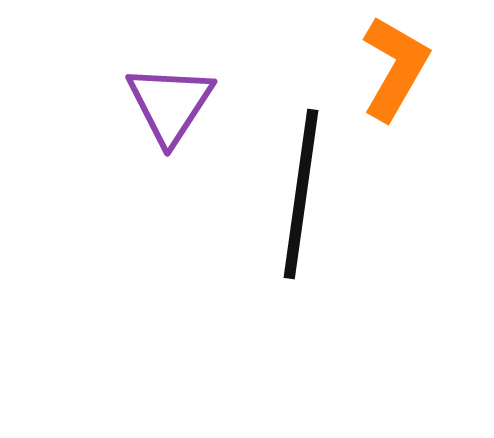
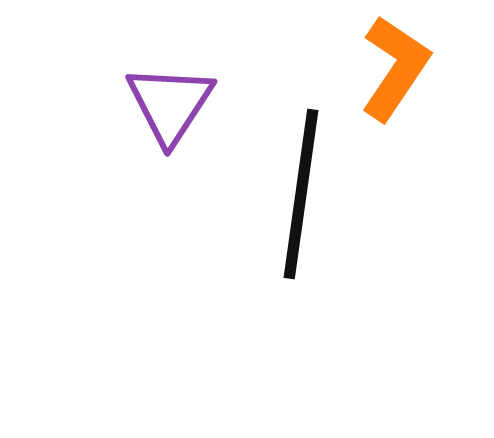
orange L-shape: rotated 4 degrees clockwise
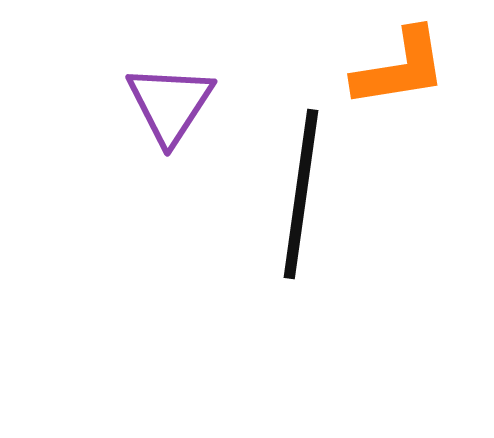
orange L-shape: moved 5 px right; rotated 47 degrees clockwise
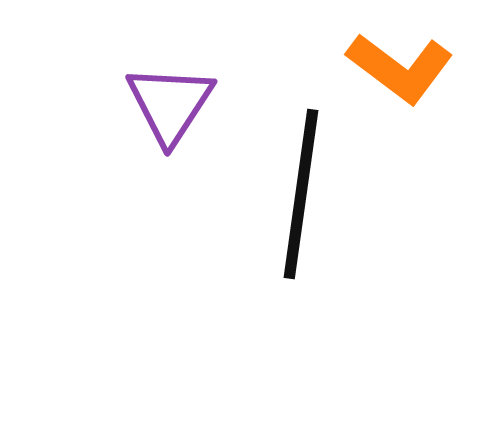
orange L-shape: rotated 46 degrees clockwise
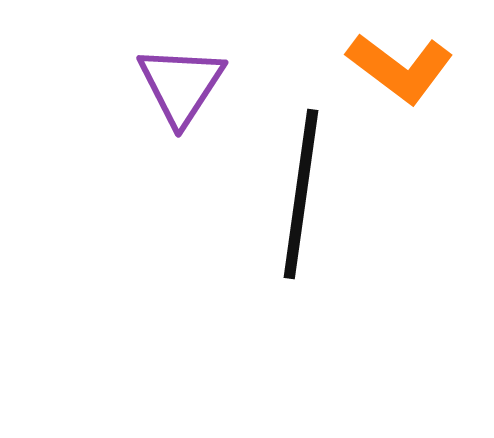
purple triangle: moved 11 px right, 19 px up
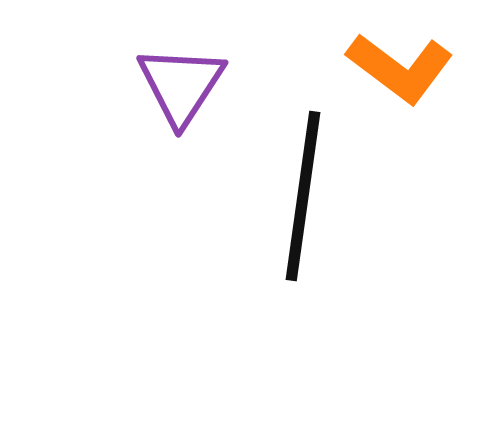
black line: moved 2 px right, 2 px down
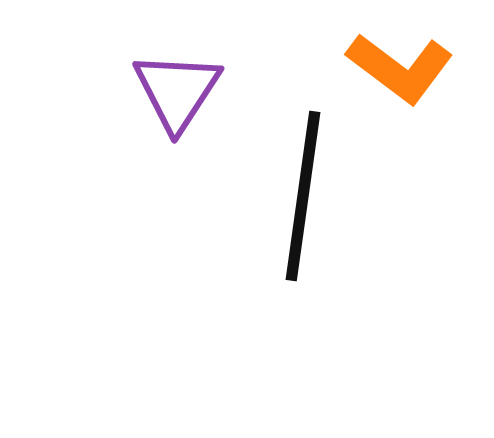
purple triangle: moved 4 px left, 6 px down
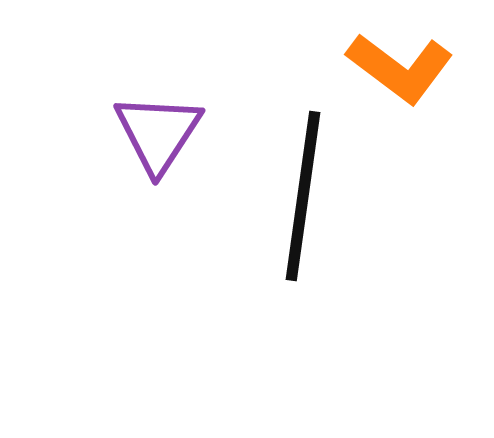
purple triangle: moved 19 px left, 42 px down
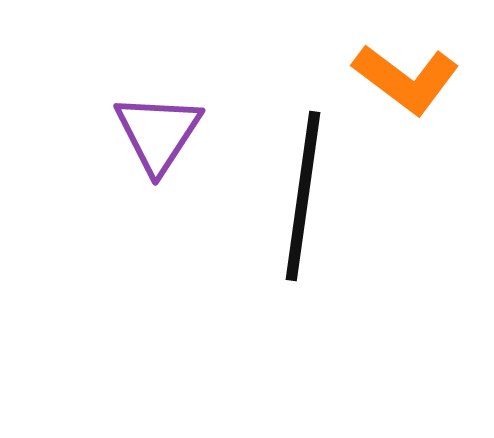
orange L-shape: moved 6 px right, 11 px down
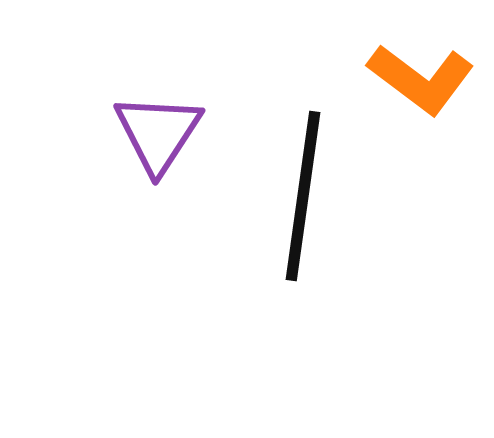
orange L-shape: moved 15 px right
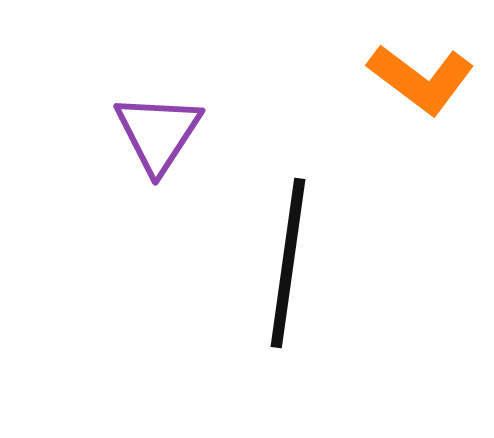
black line: moved 15 px left, 67 px down
